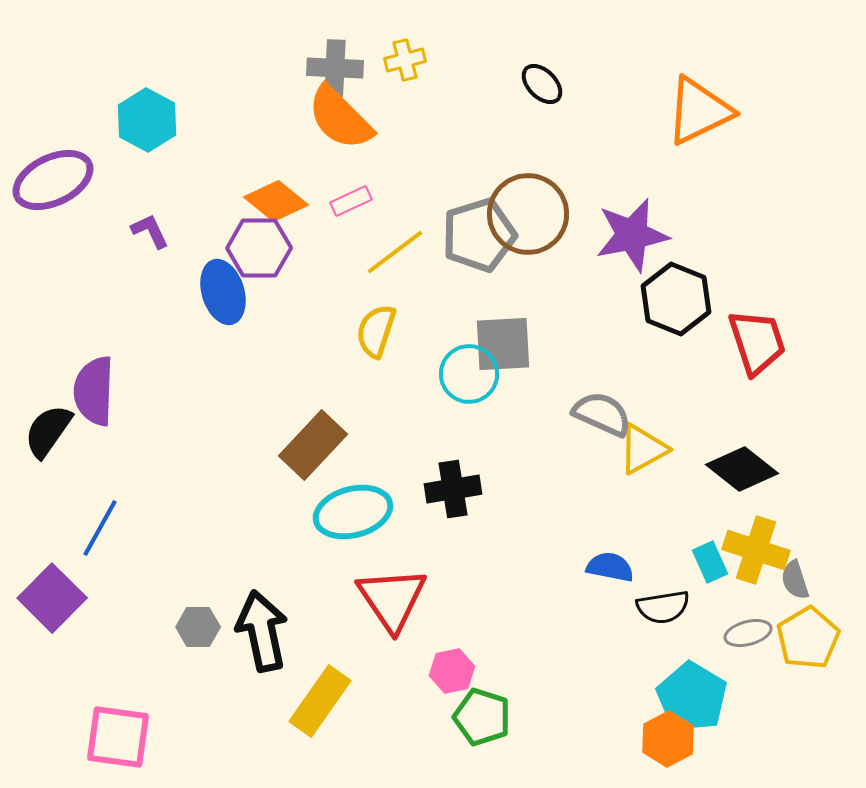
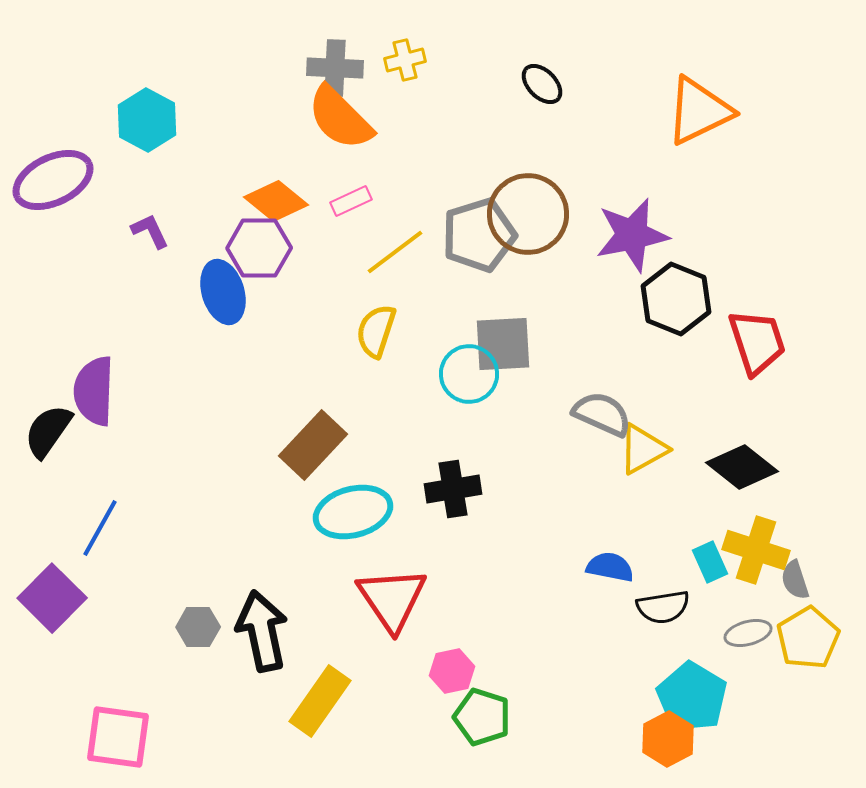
black diamond at (742, 469): moved 2 px up
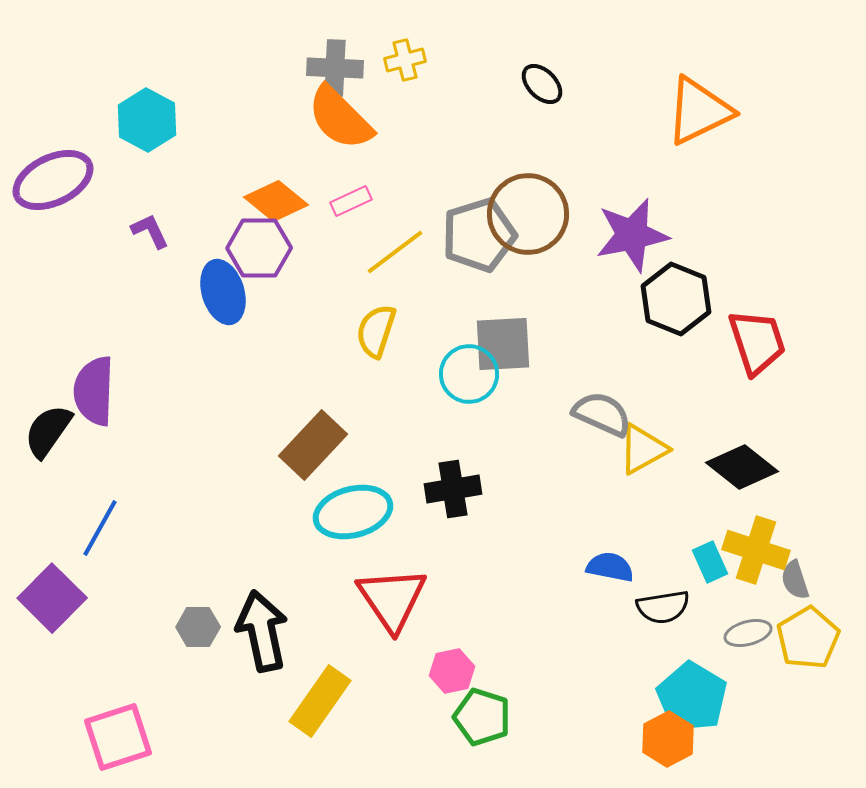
pink square at (118, 737): rotated 26 degrees counterclockwise
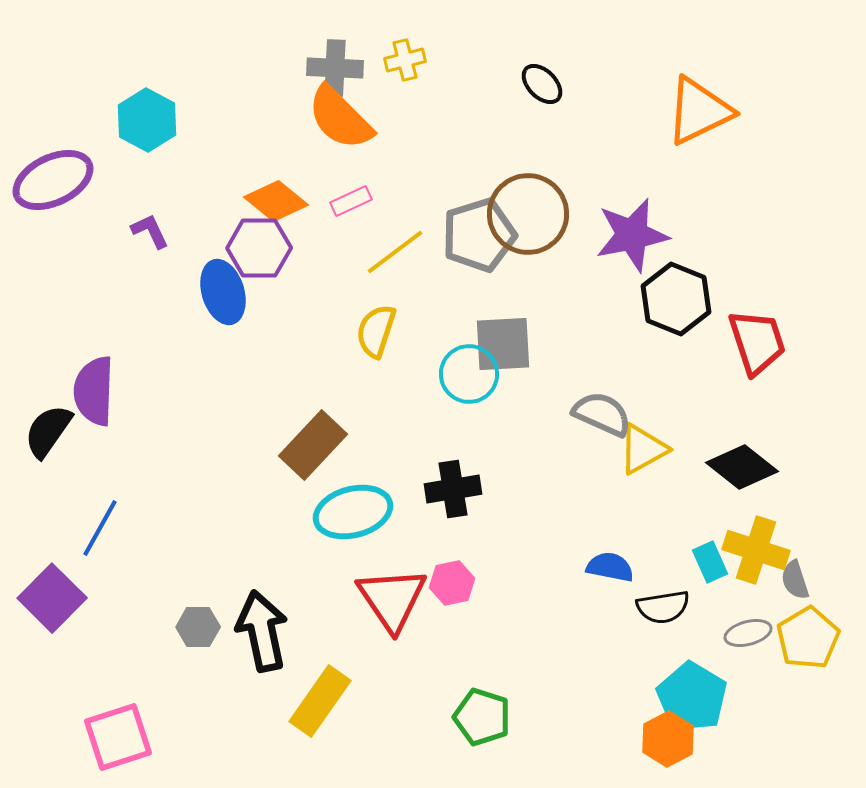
pink hexagon at (452, 671): moved 88 px up
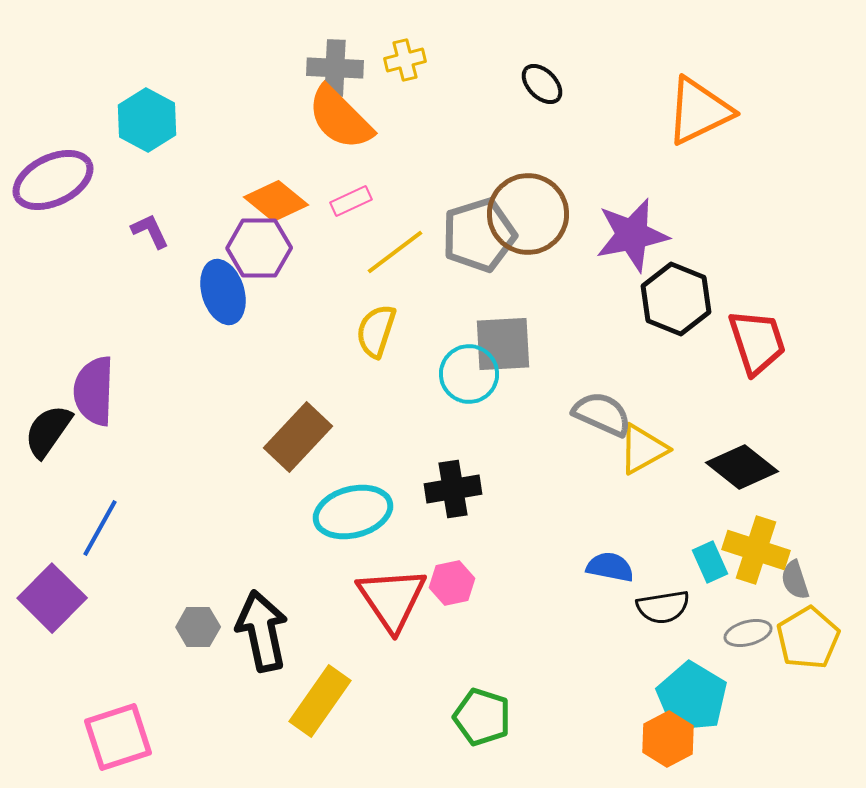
brown rectangle at (313, 445): moved 15 px left, 8 px up
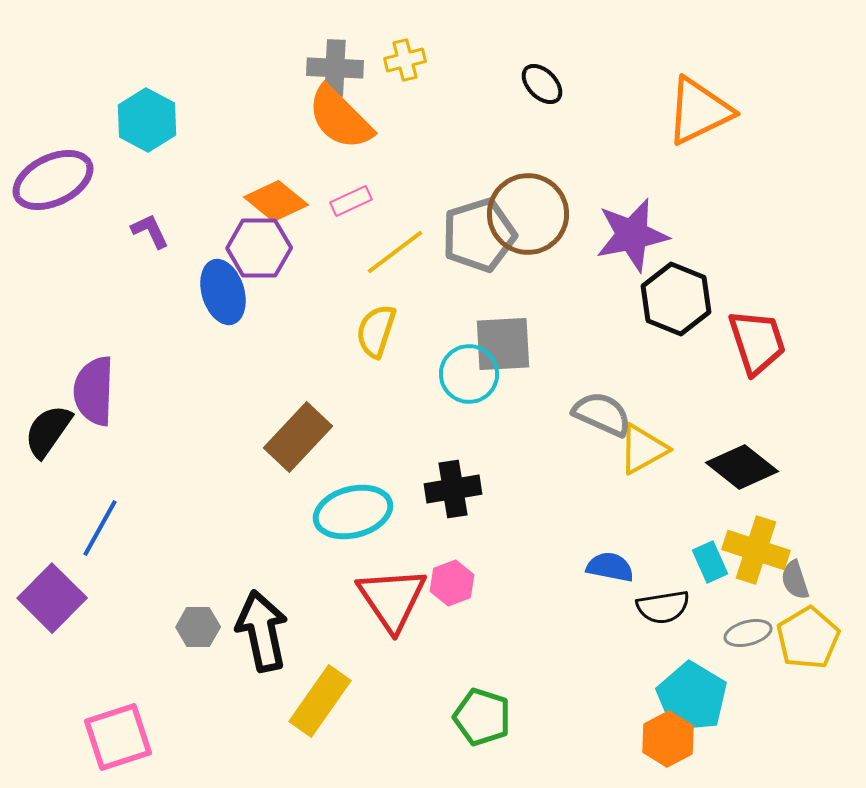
pink hexagon at (452, 583): rotated 9 degrees counterclockwise
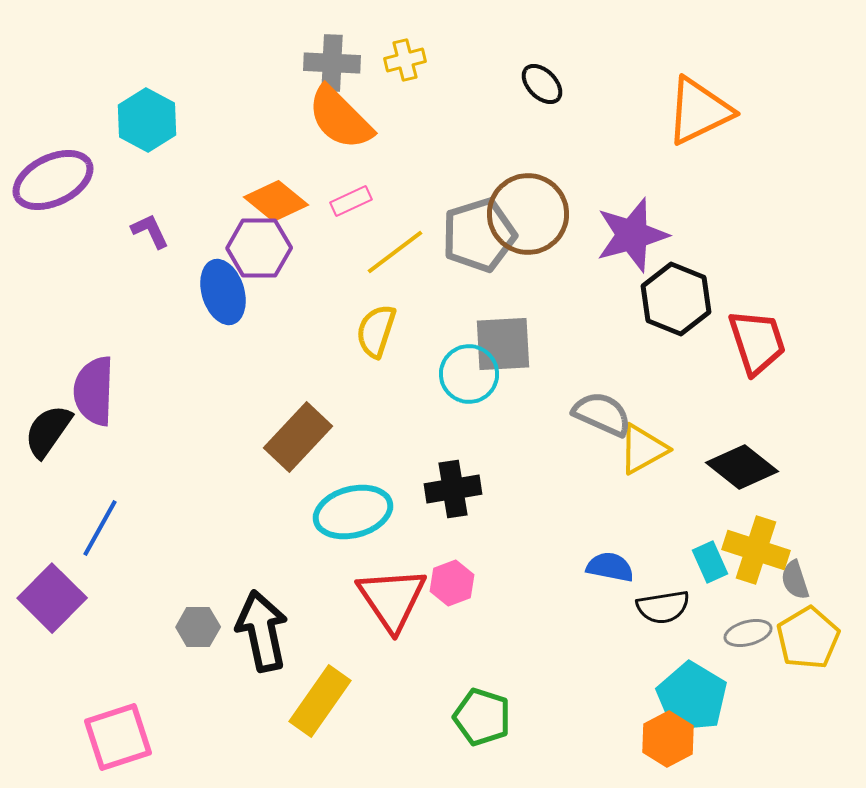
gray cross at (335, 68): moved 3 px left, 5 px up
purple star at (632, 235): rotated 4 degrees counterclockwise
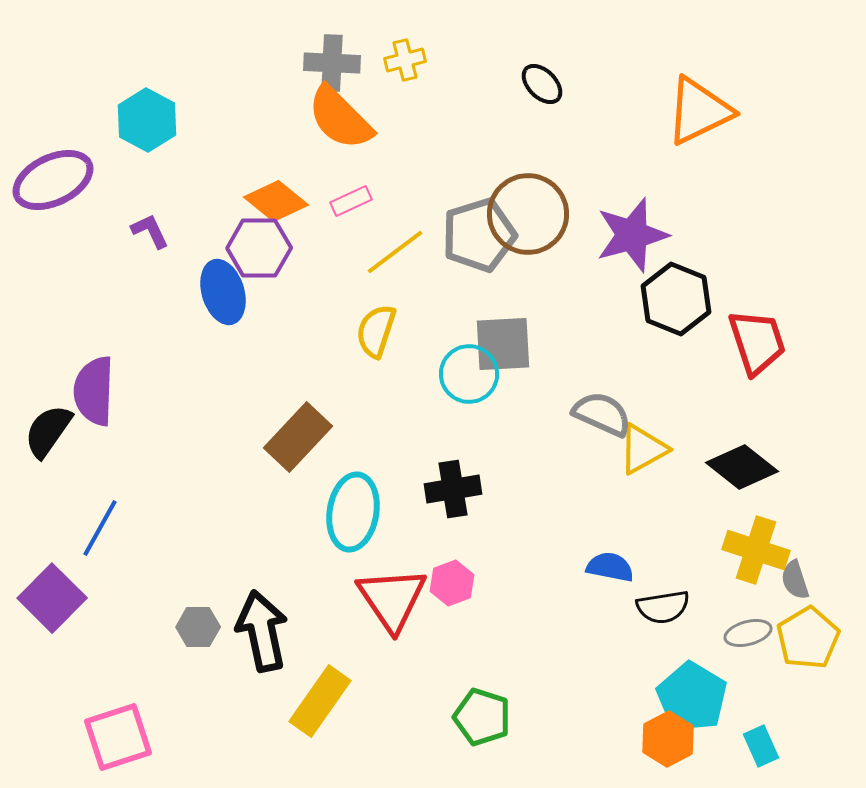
cyan ellipse at (353, 512): rotated 66 degrees counterclockwise
cyan rectangle at (710, 562): moved 51 px right, 184 px down
